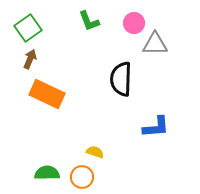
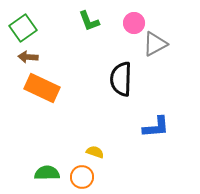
green square: moved 5 px left
gray triangle: rotated 28 degrees counterclockwise
brown arrow: moved 2 px left, 2 px up; rotated 108 degrees counterclockwise
orange rectangle: moved 5 px left, 6 px up
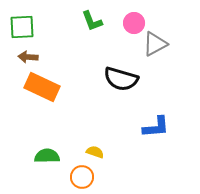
green L-shape: moved 3 px right
green square: moved 1 px left, 1 px up; rotated 32 degrees clockwise
black semicircle: rotated 76 degrees counterclockwise
orange rectangle: moved 1 px up
green semicircle: moved 17 px up
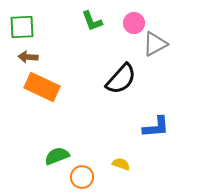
black semicircle: rotated 64 degrees counterclockwise
yellow semicircle: moved 26 px right, 12 px down
green semicircle: moved 10 px right; rotated 20 degrees counterclockwise
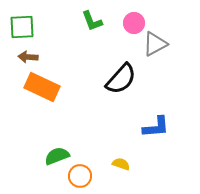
orange circle: moved 2 px left, 1 px up
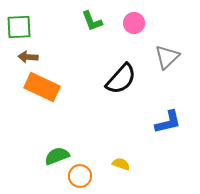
green square: moved 3 px left
gray triangle: moved 12 px right, 13 px down; rotated 16 degrees counterclockwise
blue L-shape: moved 12 px right, 5 px up; rotated 8 degrees counterclockwise
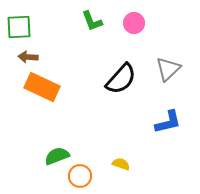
gray triangle: moved 1 px right, 12 px down
